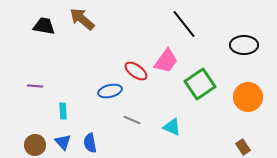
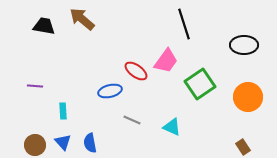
black line: rotated 20 degrees clockwise
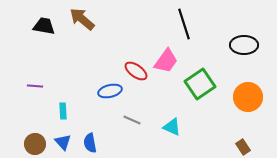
brown circle: moved 1 px up
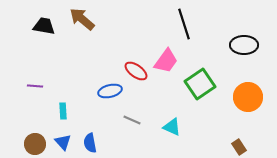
brown rectangle: moved 4 px left
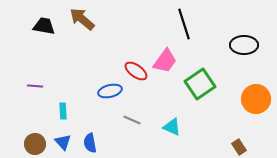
pink trapezoid: moved 1 px left
orange circle: moved 8 px right, 2 px down
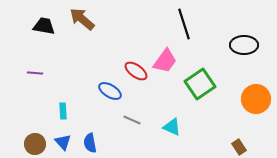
purple line: moved 13 px up
blue ellipse: rotated 45 degrees clockwise
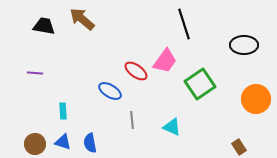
gray line: rotated 60 degrees clockwise
blue triangle: rotated 30 degrees counterclockwise
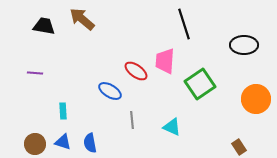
pink trapezoid: rotated 148 degrees clockwise
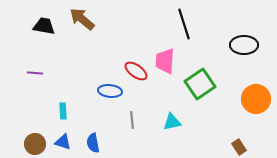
blue ellipse: rotated 25 degrees counterclockwise
cyan triangle: moved 5 px up; rotated 36 degrees counterclockwise
blue semicircle: moved 3 px right
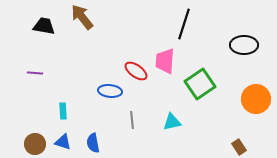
brown arrow: moved 2 px up; rotated 12 degrees clockwise
black line: rotated 36 degrees clockwise
